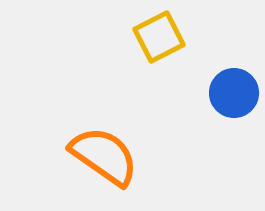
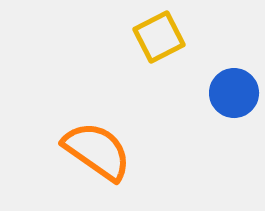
orange semicircle: moved 7 px left, 5 px up
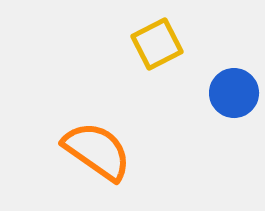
yellow square: moved 2 px left, 7 px down
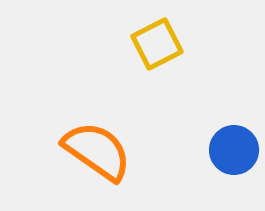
blue circle: moved 57 px down
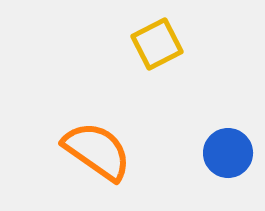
blue circle: moved 6 px left, 3 px down
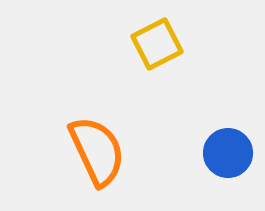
orange semicircle: rotated 30 degrees clockwise
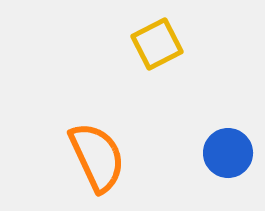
orange semicircle: moved 6 px down
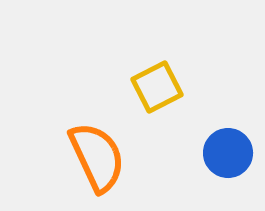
yellow square: moved 43 px down
